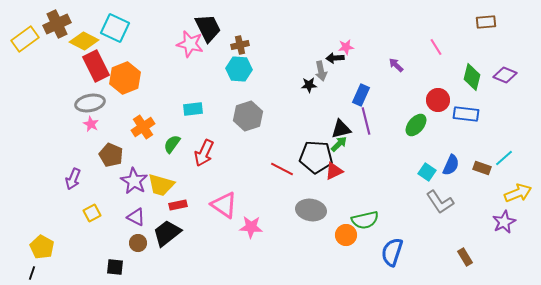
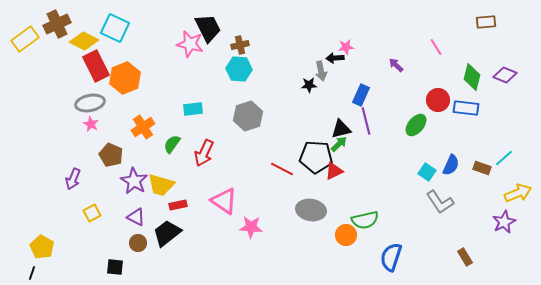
blue rectangle at (466, 114): moved 6 px up
pink triangle at (224, 205): moved 4 px up
blue semicircle at (392, 252): moved 1 px left, 5 px down
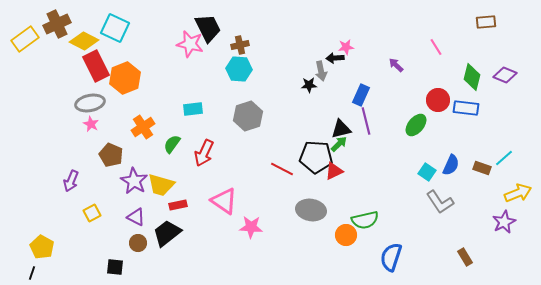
purple arrow at (73, 179): moved 2 px left, 2 px down
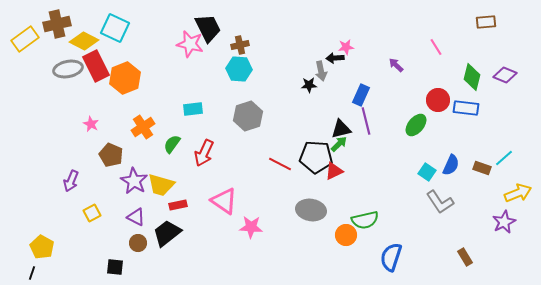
brown cross at (57, 24): rotated 12 degrees clockwise
gray ellipse at (90, 103): moved 22 px left, 34 px up
red line at (282, 169): moved 2 px left, 5 px up
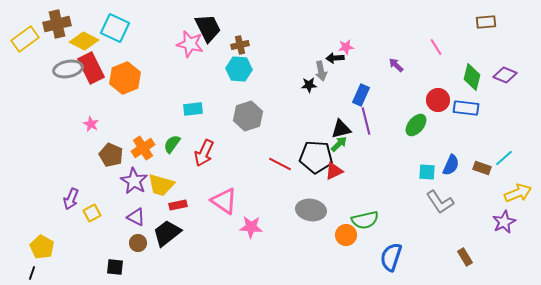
red rectangle at (96, 66): moved 5 px left, 2 px down
orange cross at (143, 127): moved 21 px down
cyan square at (427, 172): rotated 30 degrees counterclockwise
purple arrow at (71, 181): moved 18 px down
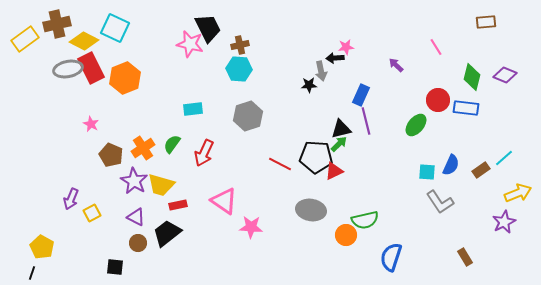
brown rectangle at (482, 168): moved 1 px left, 2 px down; rotated 54 degrees counterclockwise
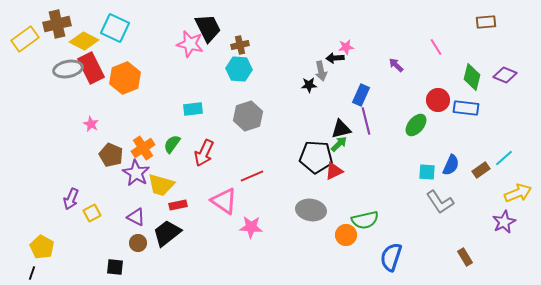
red line at (280, 164): moved 28 px left, 12 px down; rotated 50 degrees counterclockwise
purple star at (134, 181): moved 2 px right, 8 px up
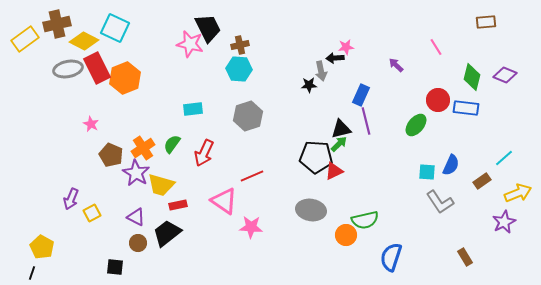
red rectangle at (91, 68): moved 6 px right
brown rectangle at (481, 170): moved 1 px right, 11 px down
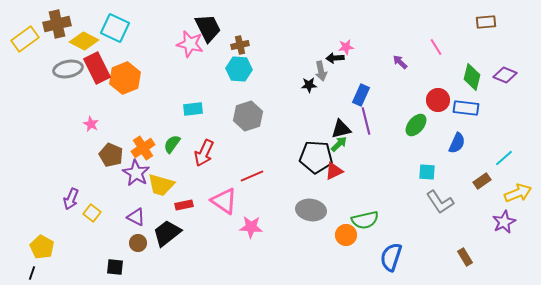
purple arrow at (396, 65): moved 4 px right, 3 px up
blue semicircle at (451, 165): moved 6 px right, 22 px up
red rectangle at (178, 205): moved 6 px right
yellow square at (92, 213): rotated 24 degrees counterclockwise
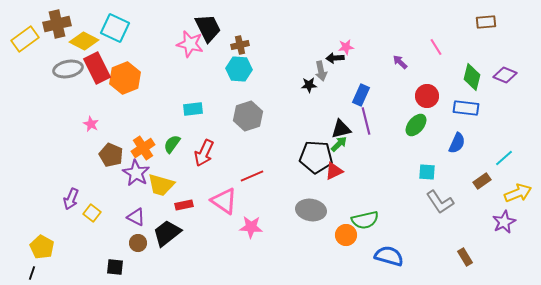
red circle at (438, 100): moved 11 px left, 4 px up
blue semicircle at (391, 257): moved 2 px left, 1 px up; rotated 88 degrees clockwise
